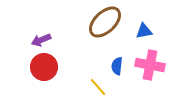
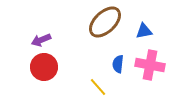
blue semicircle: moved 1 px right, 2 px up
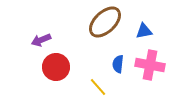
red circle: moved 12 px right
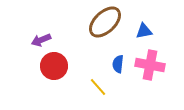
red circle: moved 2 px left, 1 px up
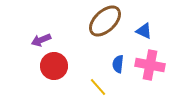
brown ellipse: moved 1 px up
blue triangle: rotated 36 degrees clockwise
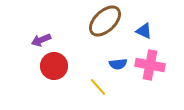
blue semicircle: rotated 102 degrees counterclockwise
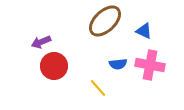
purple arrow: moved 2 px down
yellow line: moved 1 px down
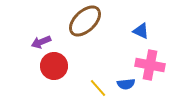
brown ellipse: moved 20 px left
blue triangle: moved 3 px left
blue semicircle: moved 8 px right, 20 px down
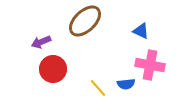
red circle: moved 1 px left, 3 px down
